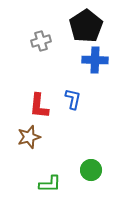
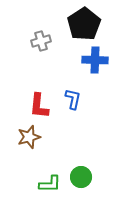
black pentagon: moved 2 px left, 2 px up
green circle: moved 10 px left, 7 px down
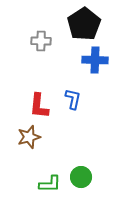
gray cross: rotated 18 degrees clockwise
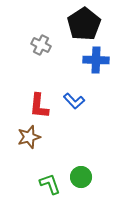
gray cross: moved 4 px down; rotated 24 degrees clockwise
blue cross: moved 1 px right
blue L-shape: moved 1 px right, 2 px down; rotated 125 degrees clockwise
green L-shape: rotated 110 degrees counterclockwise
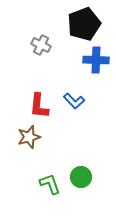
black pentagon: rotated 12 degrees clockwise
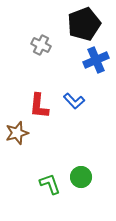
blue cross: rotated 25 degrees counterclockwise
brown star: moved 12 px left, 4 px up
